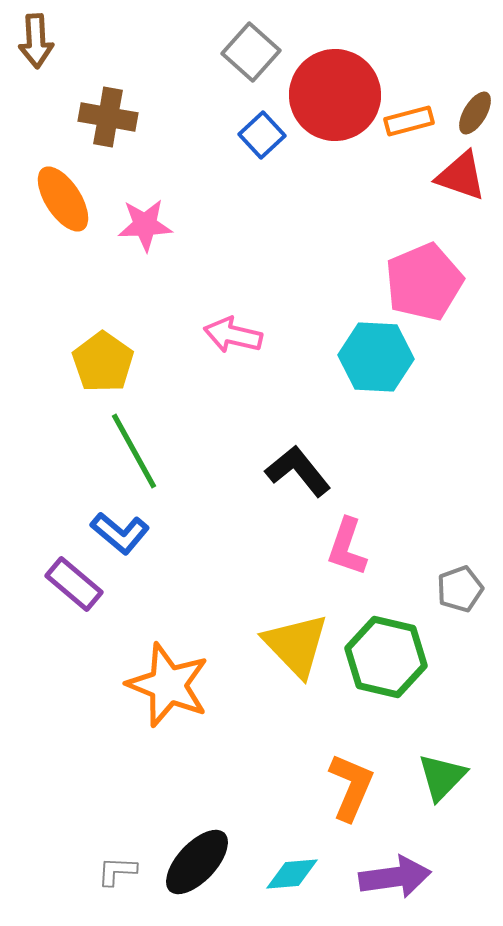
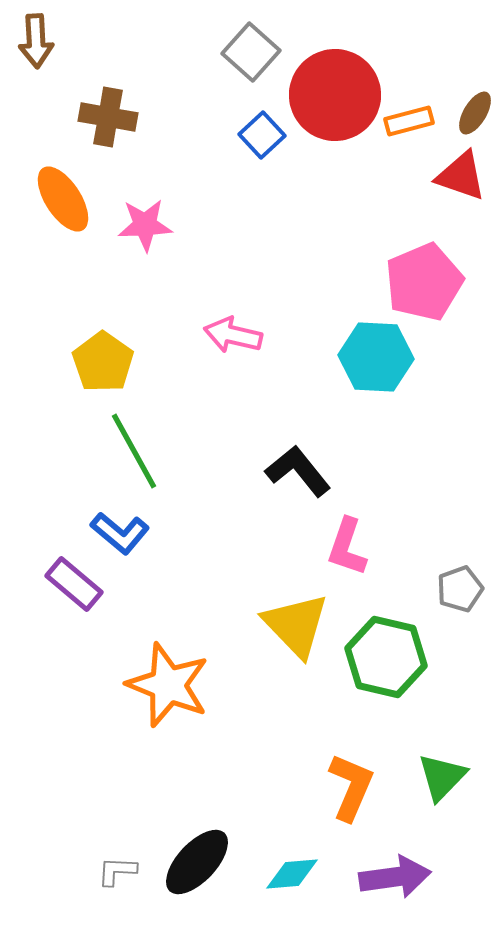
yellow triangle: moved 20 px up
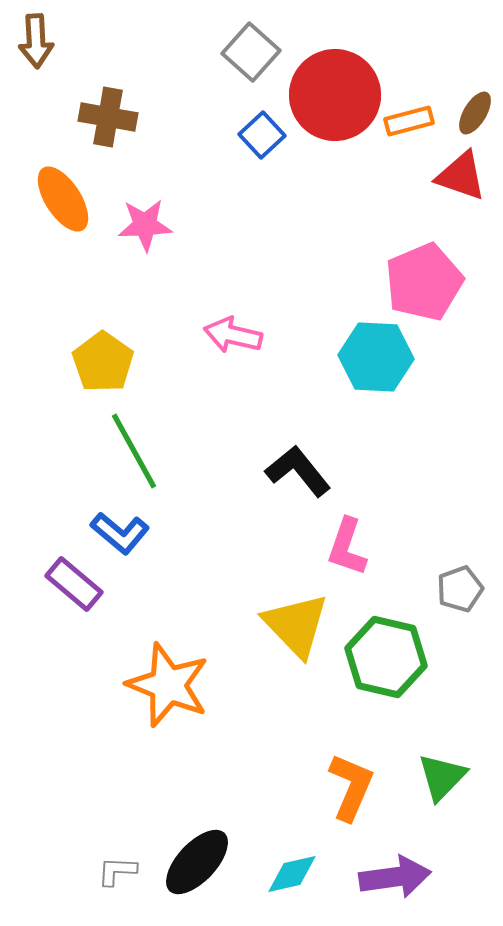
cyan diamond: rotated 8 degrees counterclockwise
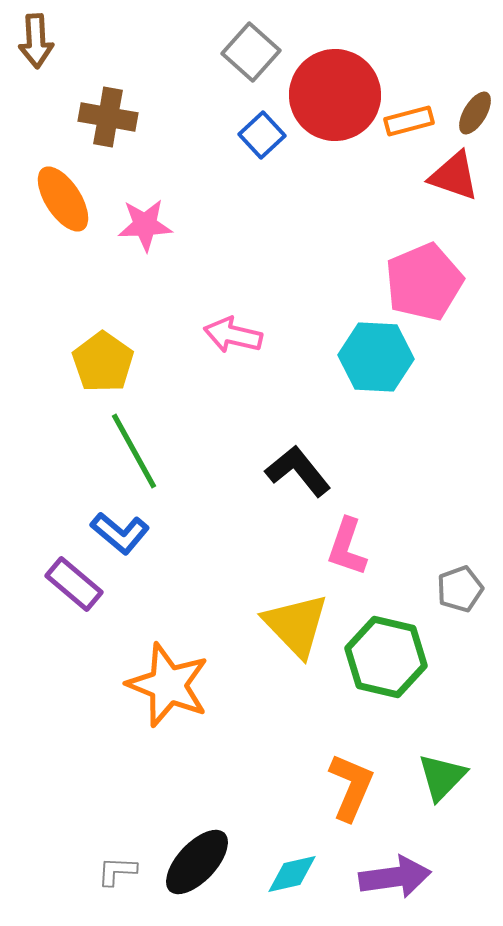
red triangle: moved 7 px left
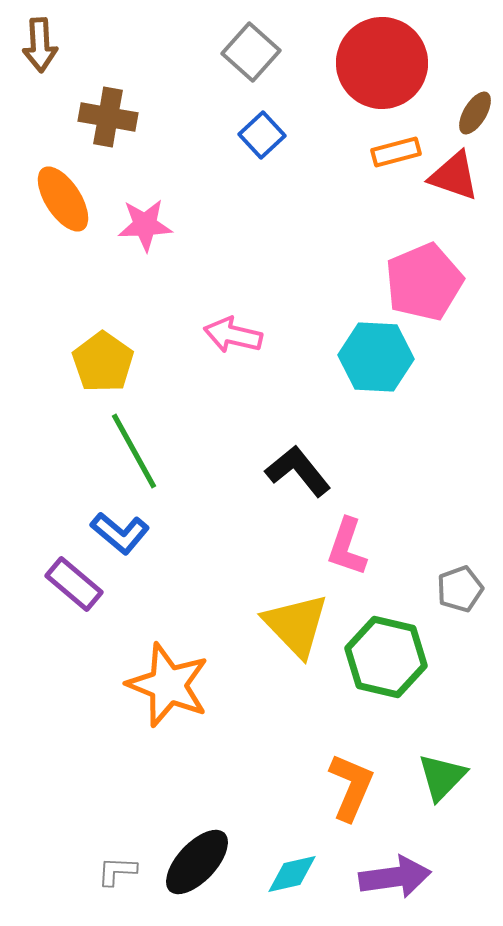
brown arrow: moved 4 px right, 4 px down
red circle: moved 47 px right, 32 px up
orange rectangle: moved 13 px left, 31 px down
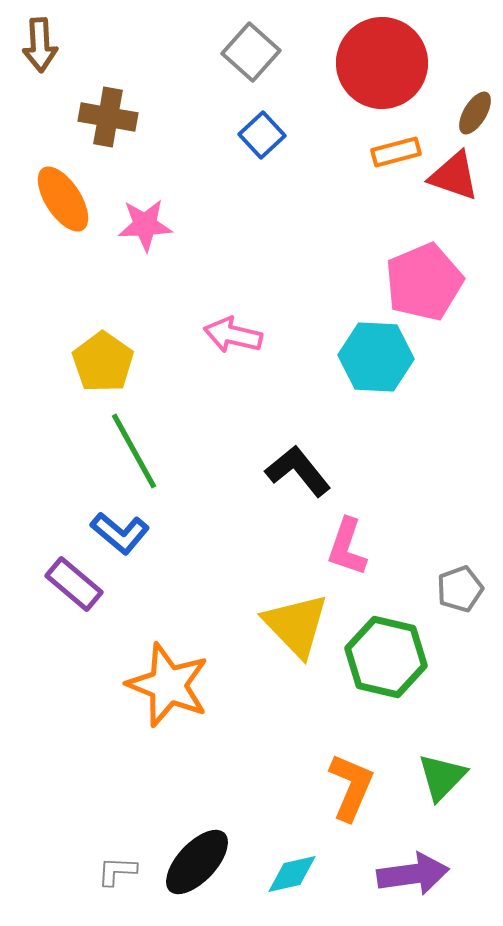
purple arrow: moved 18 px right, 3 px up
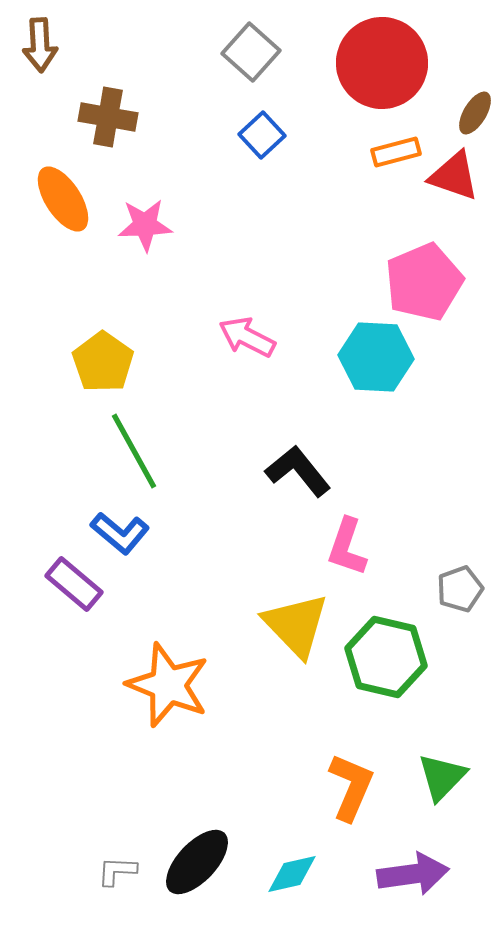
pink arrow: moved 14 px right, 2 px down; rotated 14 degrees clockwise
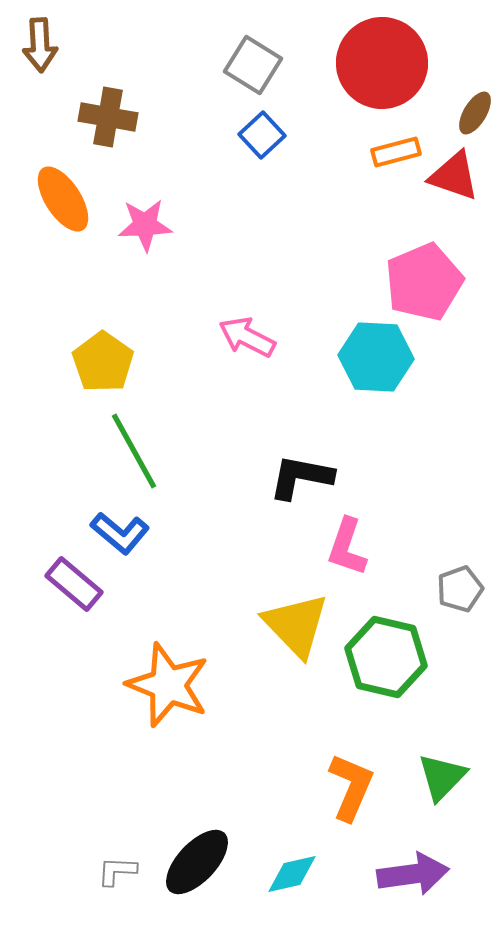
gray square: moved 2 px right, 13 px down; rotated 10 degrees counterclockwise
black L-shape: moved 3 px right, 6 px down; rotated 40 degrees counterclockwise
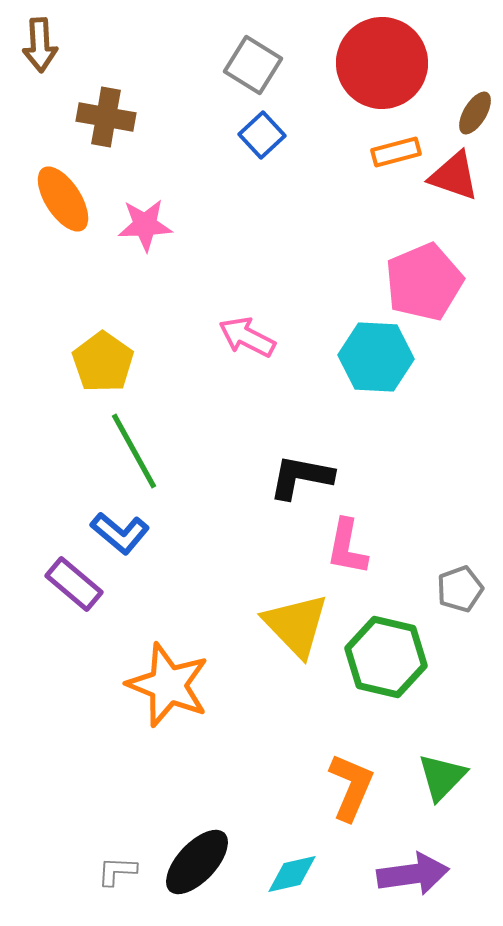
brown cross: moved 2 px left
pink L-shape: rotated 8 degrees counterclockwise
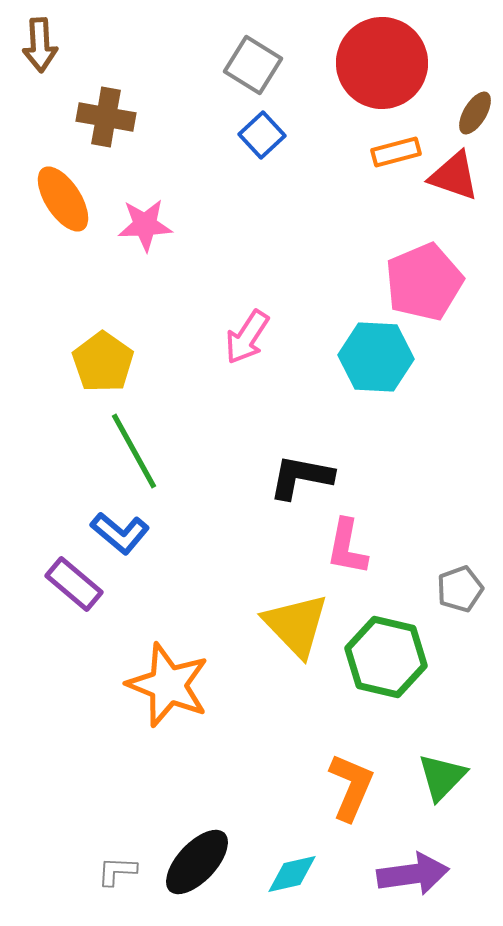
pink arrow: rotated 84 degrees counterclockwise
